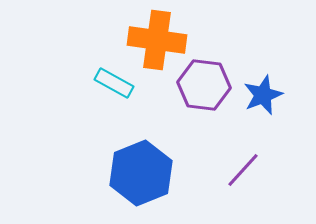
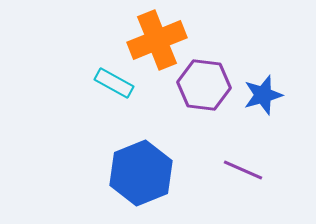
orange cross: rotated 30 degrees counterclockwise
blue star: rotated 6 degrees clockwise
purple line: rotated 72 degrees clockwise
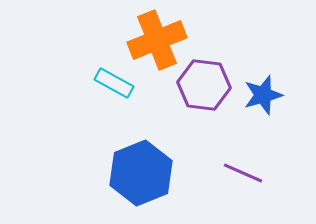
purple line: moved 3 px down
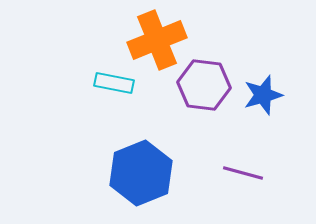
cyan rectangle: rotated 18 degrees counterclockwise
purple line: rotated 9 degrees counterclockwise
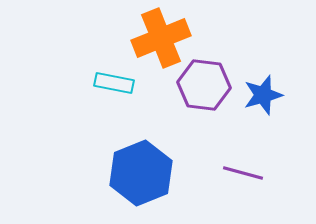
orange cross: moved 4 px right, 2 px up
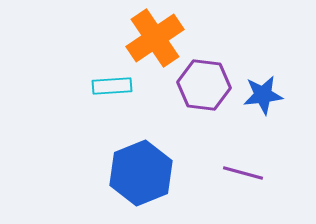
orange cross: moved 6 px left; rotated 12 degrees counterclockwise
cyan rectangle: moved 2 px left, 3 px down; rotated 15 degrees counterclockwise
blue star: rotated 9 degrees clockwise
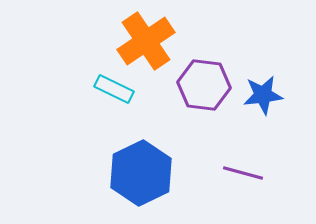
orange cross: moved 9 px left, 3 px down
cyan rectangle: moved 2 px right, 3 px down; rotated 30 degrees clockwise
blue hexagon: rotated 4 degrees counterclockwise
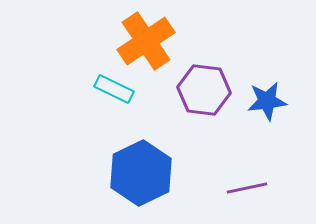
purple hexagon: moved 5 px down
blue star: moved 4 px right, 6 px down
purple line: moved 4 px right, 15 px down; rotated 27 degrees counterclockwise
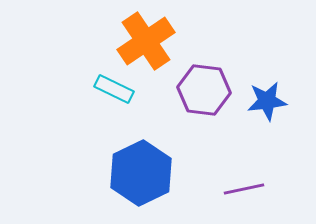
purple line: moved 3 px left, 1 px down
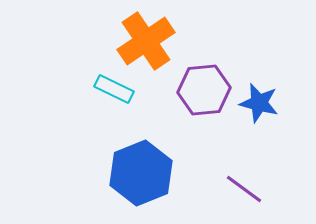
purple hexagon: rotated 12 degrees counterclockwise
blue star: moved 8 px left, 2 px down; rotated 21 degrees clockwise
blue hexagon: rotated 4 degrees clockwise
purple line: rotated 48 degrees clockwise
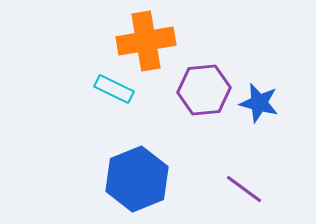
orange cross: rotated 24 degrees clockwise
blue hexagon: moved 4 px left, 6 px down
